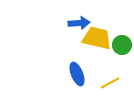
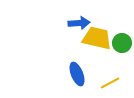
green circle: moved 2 px up
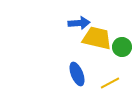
green circle: moved 4 px down
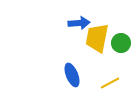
yellow trapezoid: rotated 92 degrees counterclockwise
green circle: moved 1 px left, 4 px up
blue ellipse: moved 5 px left, 1 px down
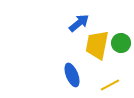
blue arrow: rotated 35 degrees counterclockwise
yellow trapezoid: moved 7 px down
yellow line: moved 2 px down
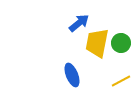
yellow trapezoid: moved 2 px up
yellow line: moved 11 px right, 4 px up
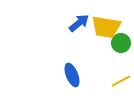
yellow trapezoid: moved 9 px right, 16 px up; rotated 92 degrees counterclockwise
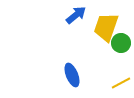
blue arrow: moved 3 px left, 8 px up
yellow trapezoid: rotated 100 degrees clockwise
yellow line: moved 2 px down
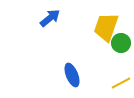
blue arrow: moved 26 px left, 3 px down
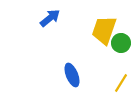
yellow trapezoid: moved 2 px left, 3 px down
yellow line: rotated 30 degrees counterclockwise
